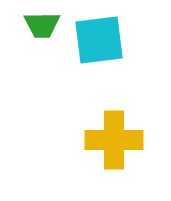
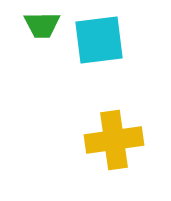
yellow cross: rotated 8 degrees counterclockwise
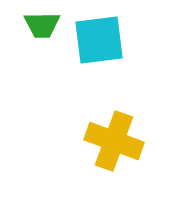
yellow cross: moved 1 px down; rotated 28 degrees clockwise
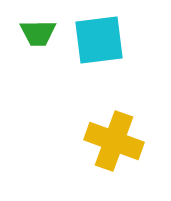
green trapezoid: moved 4 px left, 8 px down
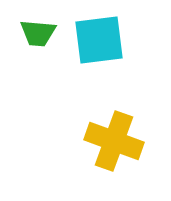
green trapezoid: rotated 6 degrees clockwise
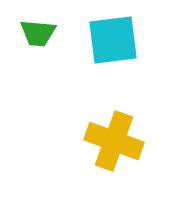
cyan square: moved 14 px right
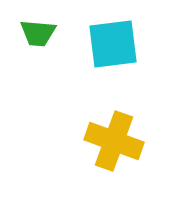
cyan square: moved 4 px down
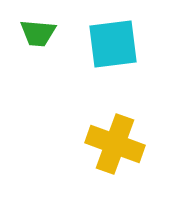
yellow cross: moved 1 px right, 3 px down
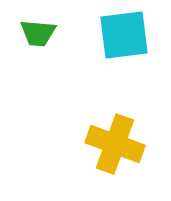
cyan square: moved 11 px right, 9 px up
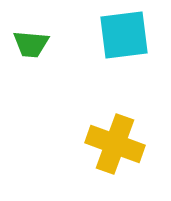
green trapezoid: moved 7 px left, 11 px down
